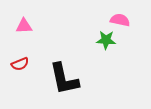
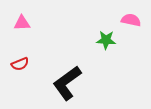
pink semicircle: moved 11 px right
pink triangle: moved 2 px left, 3 px up
black L-shape: moved 3 px right, 4 px down; rotated 66 degrees clockwise
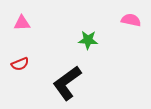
green star: moved 18 px left
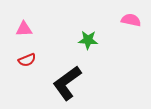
pink triangle: moved 2 px right, 6 px down
red semicircle: moved 7 px right, 4 px up
